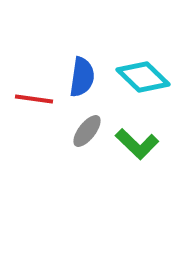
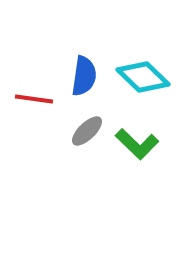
blue semicircle: moved 2 px right, 1 px up
gray ellipse: rotated 8 degrees clockwise
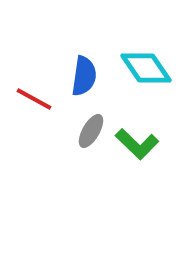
cyan diamond: moved 3 px right, 9 px up; rotated 12 degrees clockwise
red line: rotated 21 degrees clockwise
gray ellipse: moved 4 px right; rotated 16 degrees counterclockwise
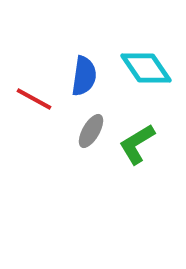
green L-shape: rotated 105 degrees clockwise
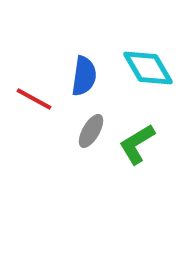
cyan diamond: moved 2 px right; rotated 4 degrees clockwise
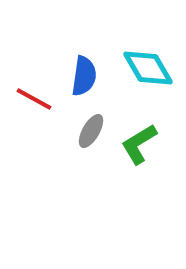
green L-shape: moved 2 px right
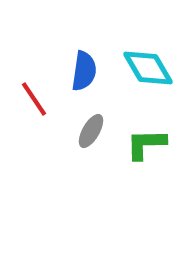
blue semicircle: moved 5 px up
red line: rotated 27 degrees clockwise
green L-shape: moved 7 px right; rotated 30 degrees clockwise
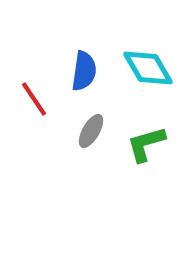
green L-shape: rotated 15 degrees counterclockwise
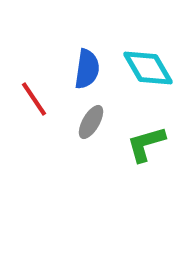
blue semicircle: moved 3 px right, 2 px up
gray ellipse: moved 9 px up
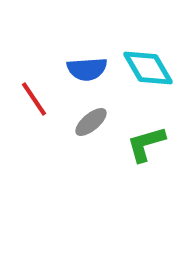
blue semicircle: rotated 78 degrees clockwise
gray ellipse: rotated 20 degrees clockwise
